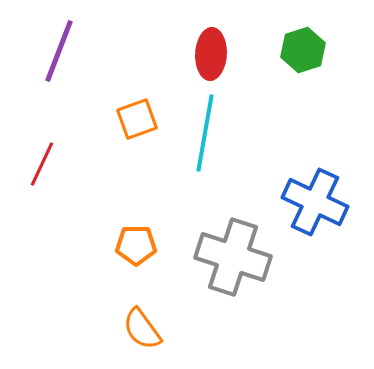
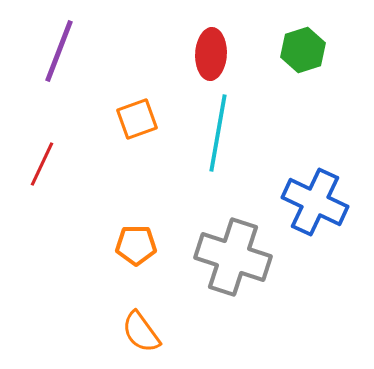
cyan line: moved 13 px right
orange semicircle: moved 1 px left, 3 px down
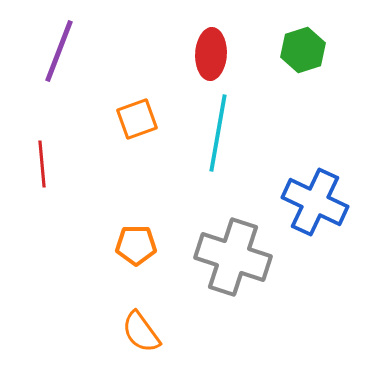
red line: rotated 30 degrees counterclockwise
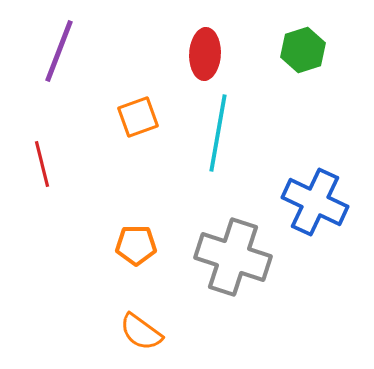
red ellipse: moved 6 px left
orange square: moved 1 px right, 2 px up
red line: rotated 9 degrees counterclockwise
orange semicircle: rotated 18 degrees counterclockwise
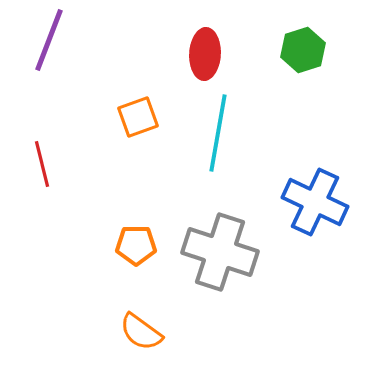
purple line: moved 10 px left, 11 px up
gray cross: moved 13 px left, 5 px up
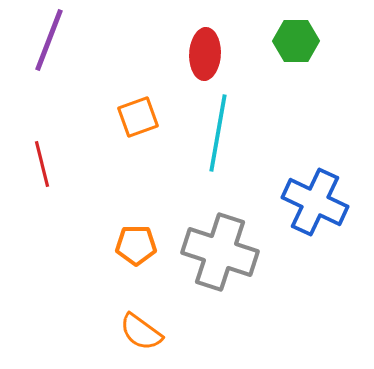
green hexagon: moved 7 px left, 9 px up; rotated 18 degrees clockwise
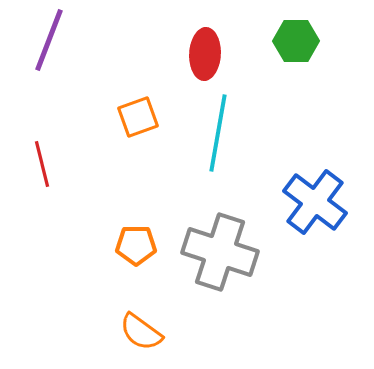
blue cross: rotated 12 degrees clockwise
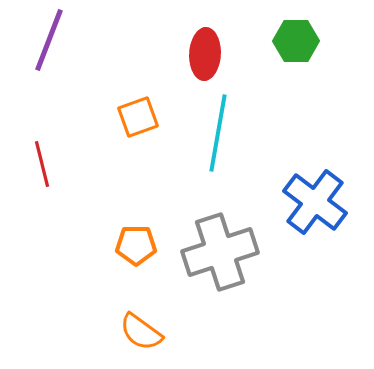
gray cross: rotated 36 degrees counterclockwise
